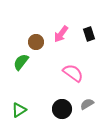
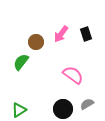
black rectangle: moved 3 px left
pink semicircle: moved 2 px down
black circle: moved 1 px right
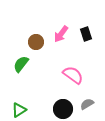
green semicircle: moved 2 px down
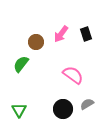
green triangle: rotated 28 degrees counterclockwise
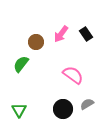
black rectangle: rotated 16 degrees counterclockwise
